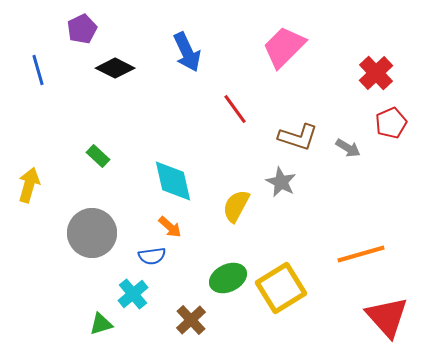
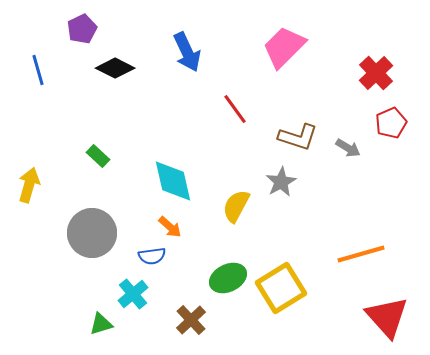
gray star: rotated 16 degrees clockwise
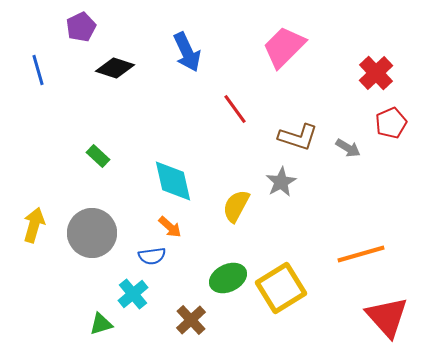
purple pentagon: moved 1 px left, 2 px up
black diamond: rotated 9 degrees counterclockwise
yellow arrow: moved 5 px right, 40 px down
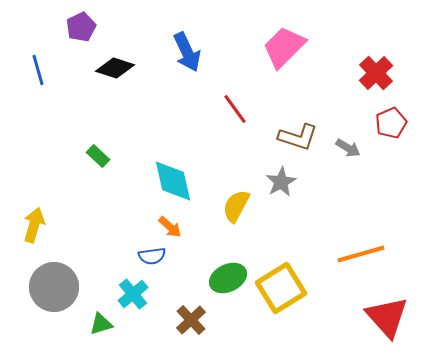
gray circle: moved 38 px left, 54 px down
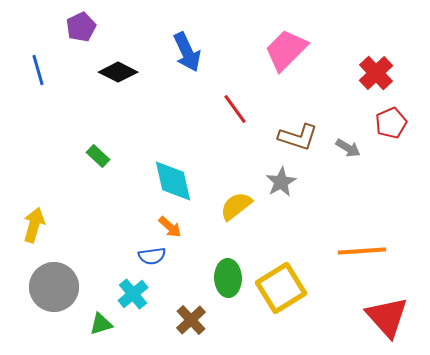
pink trapezoid: moved 2 px right, 3 px down
black diamond: moved 3 px right, 4 px down; rotated 9 degrees clockwise
yellow semicircle: rotated 24 degrees clockwise
orange line: moved 1 px right, 3 px up; rotated 12 degrees clockwise
green ellipse: rotated 66 degrees counterclockwise
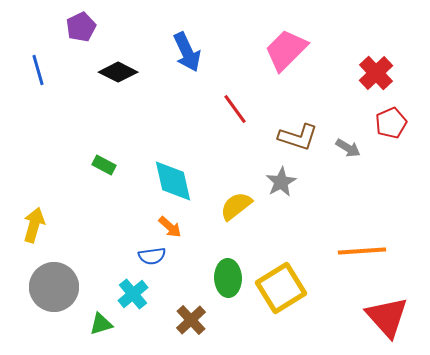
green rectangle: moved 6 px right, 9 px down; rotated 15 degrees counterclockwise
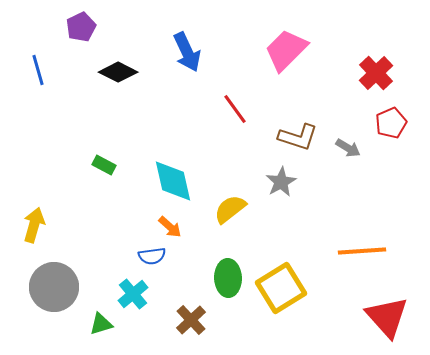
yellow semicircle: moved 6 px left, 3 px down
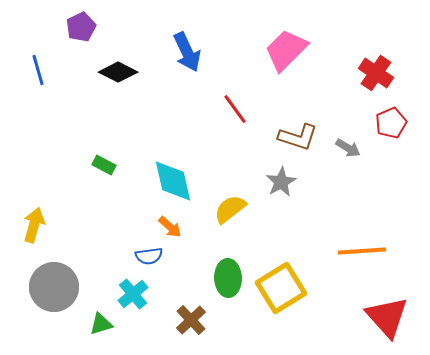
red cross: rotated 12 degrees counterclockwise
blue semicircle: moved 3 px left
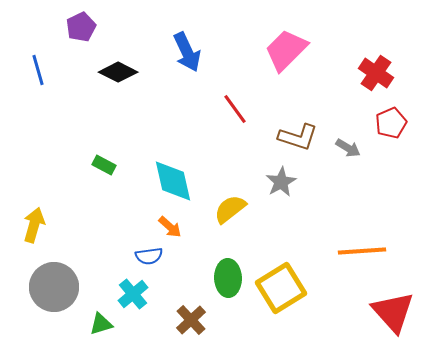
red triangle: moved 6 px right, 5 px up
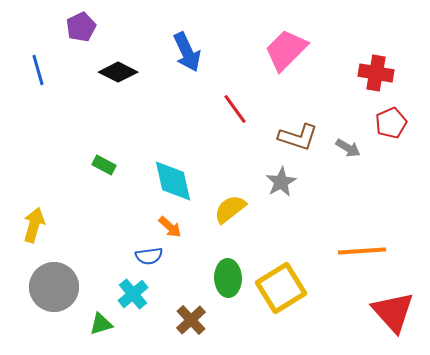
red cross: rotated 24 degrees counterclockwise
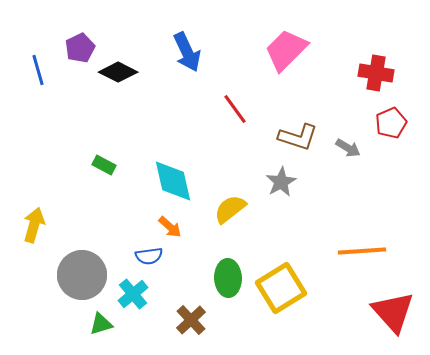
purple pentagon: moved 1 px left, 21 px down
gray circle: moved 28 px right, 12 px up
